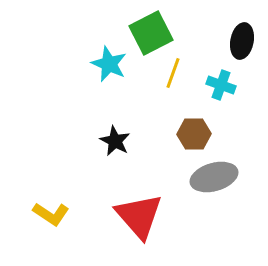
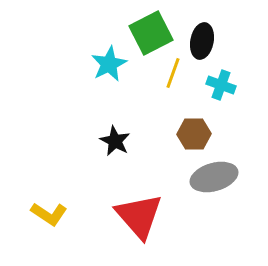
black ellipse: moved 40 px left
cyan star: rotated 21 degrees clockwise
yellow L-shape: moved 2 px left
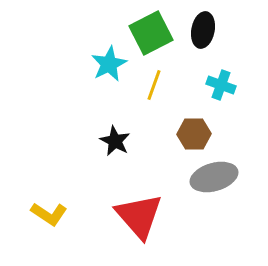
black ellipse: moved 1 px right, 11 px up
yellow line: moved 19 px left, 12 px down
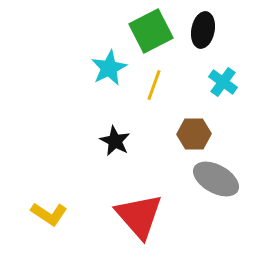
green square: moved 2 px up
cyan star: moved 4 px down
cyan cross: moved 2 px right, 3 px up; rotated 16 degrees clockwise
gray ellipse: moved 2 px right, 2 px down; rotated 45 degrees clockwise
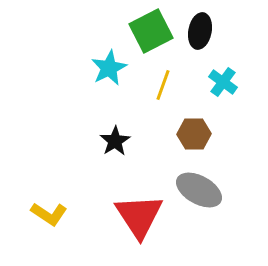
black ellipse: moved 3 px left, 1 px down
yellow line: moved 9 px right
black star: rotated 12 degrees clockwise
gray ellipse: moved 17 px left, 11 px down
red triangle: rotated 8 degrees clockwise
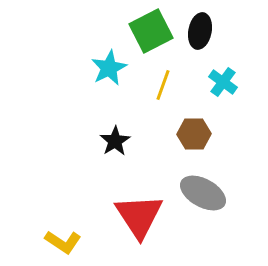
gray ellipse: moved 4 px right, 3 px down
yellow L-shape: moved 14 px right, 28 px down
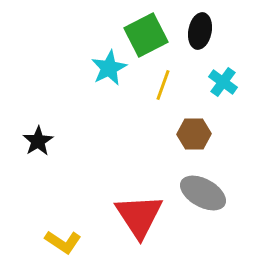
green square: moved 5 px left, 4 px down
black star: moved 77 px left
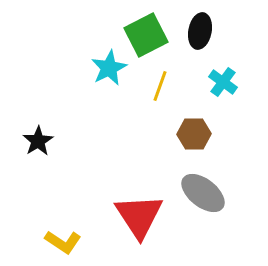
yellow line: moved 3 px left, 1 px down
gray ellipse: rotated 9 degrees clockwise
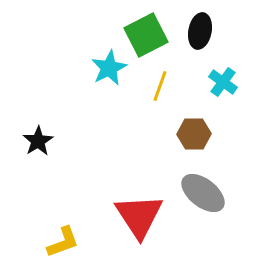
yellow L-shape: rotated 54 degrees counterclockwise
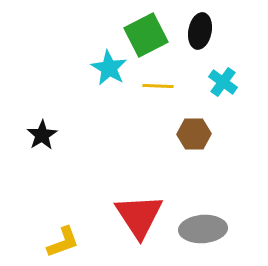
cyan star: rotated 15 degrees counterclockwise
yellow line: moved 2 px left; rotated 72 degrees clockwise
black star: moved 4 px right, 6 px up
gray ellipse: moved 36 px down; rotated 42 degrees counterclockwise
